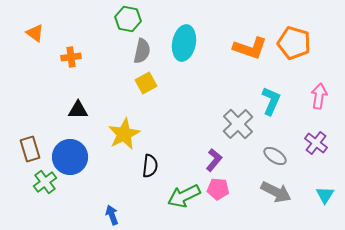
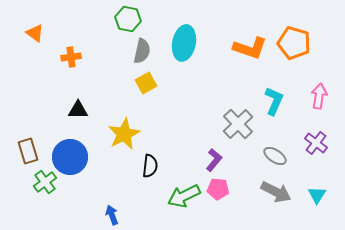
cyan L-shape: moved 3 px right
brown rectangle: moved 2 px left, 2 px down
cyan triangle: moved 8 px left
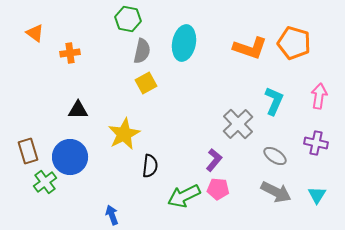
orange cross: moved 1 px left, 4 px up
purple cross: rotated 25 degrees counterclockwise
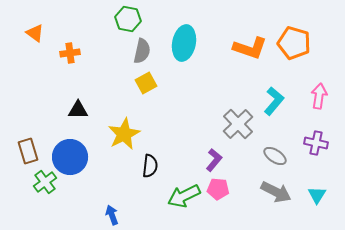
cyan L-shape: rotated 16 degrees clockwise
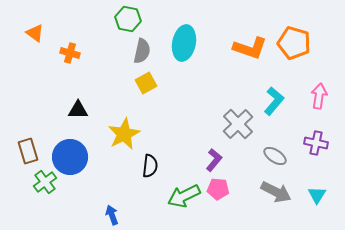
orange cross: rotated 24 degrees clockwise
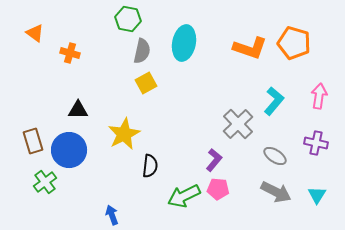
brown rectangle: moved 5 px right, 10 px up
blue circle: moved 1 px left, 7 px up
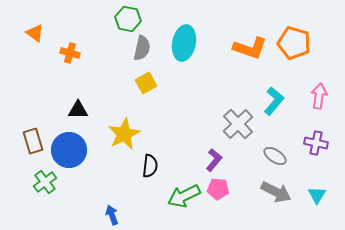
gray semicircle: moved 3 px up
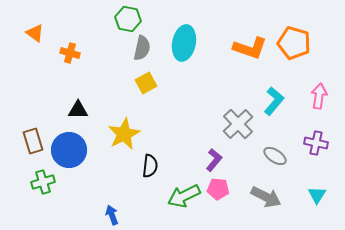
green cross: moved 2 px left; rotated 20 degrees clockwise
gray arrow: moved 10 px left, 5 px down
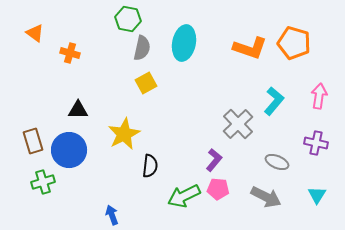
gray ellipse: moved 2 px right, 6 px down; rotated 10 degrees counterclockwise
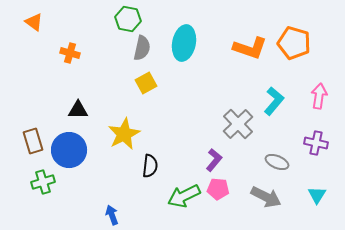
orange triangle: moved 1 px left, 11 px up
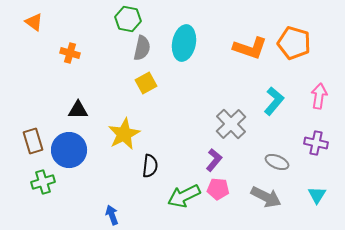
gray cross: moved 7 px left
